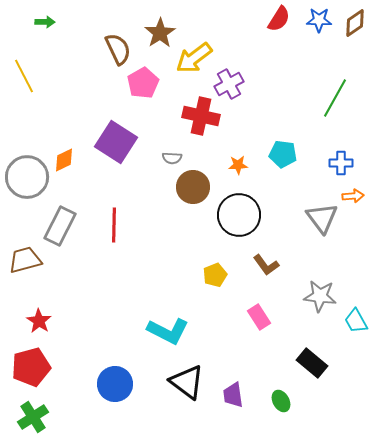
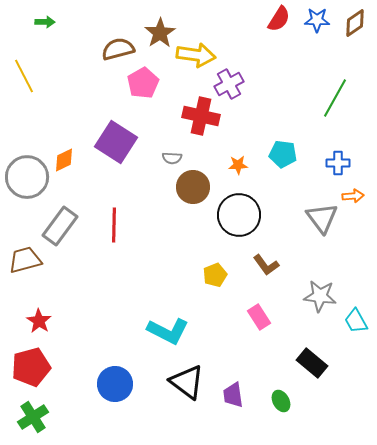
blue star: moved 2 px left
brown semicircle: rotated 80 degrees counterclockwise
yellow arrow: moved 2 px right, 3 px up; rotated 135 degrees counterclockwise
blue cross: moved 3 px left
gray rectangle: rotated 9 degrees clockwise
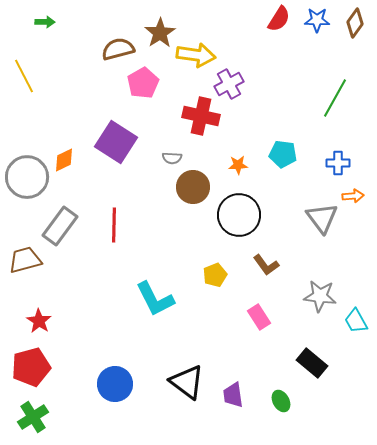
brown diamond: rotated 20 degrees counterclockwise
cyan L-shape: moved 13 px left, 32 px up; rotated 36 degrees clockwise
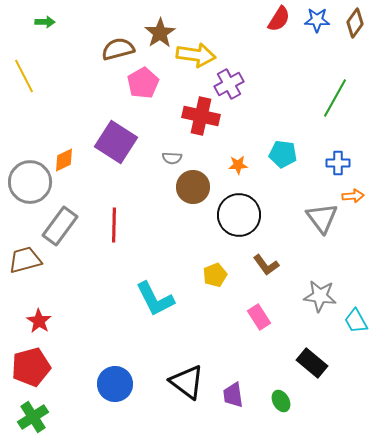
gray circle: moved 3 px right, 5 px down
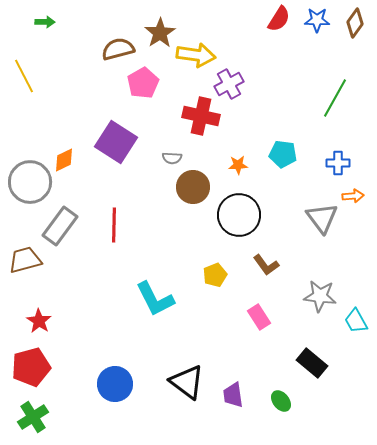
green ellipse: rotated 10 degrees counterclockwise
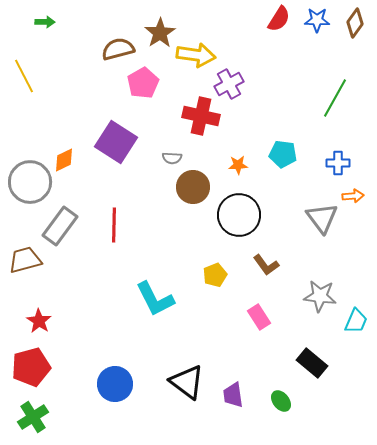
cyan trapezoid: rotated 128 degrees counterclockwise
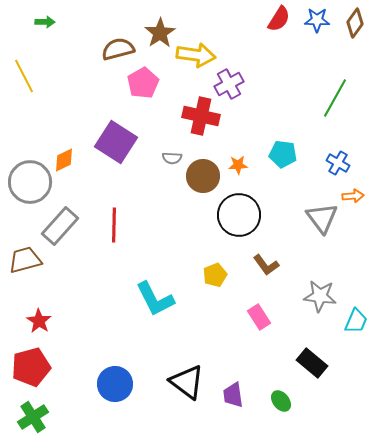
blue cross: rotated 30 degrees clockwise
brown circle: moved 10 px right, 11 px up
gray rectangle: rotated 6 degrees clockwise
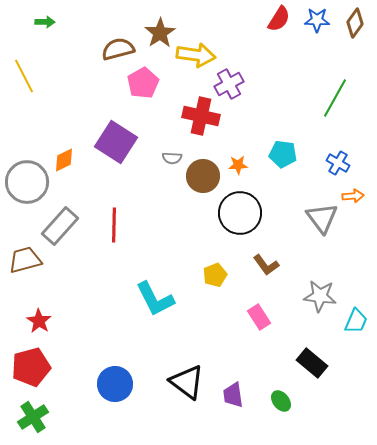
gray circle: moved 3 px left
black circle: moved 1 px right, 2 px up
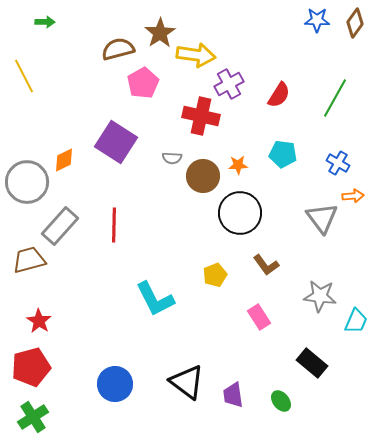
red semicircle: moved 76 px down
brown trapezoid: moved 4 px right
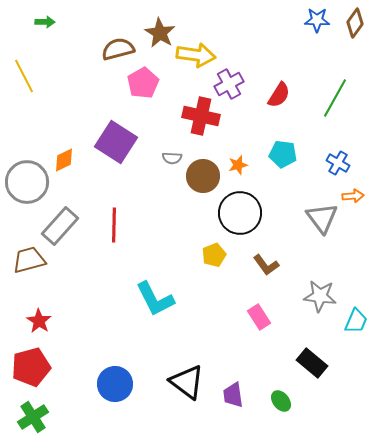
brown star: rotated 8 degrees counterclockwise
orange star: rotated 12 degrees counterclockwise
yellow pentagon: moved 1 px left, 20 px up
